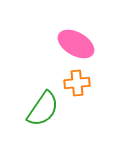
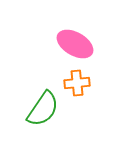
pink ellipse: moved 1 px left
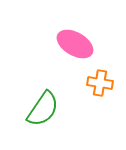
orange cross: moved 23 px right; rotated 15 degrees clockwise
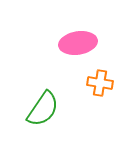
pink ellipse: moved 3 px right, 1 px up; rotated 39 degrees counterclockwise
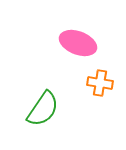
pink ellipse: rotated 30 degrees clockwise
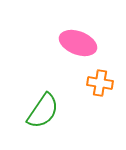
green semicircle: moved 2 px down
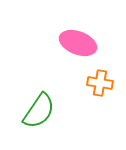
green semicircle: moved 4 px left
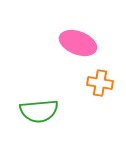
green semicircle: rotated 51 degrees clockwise
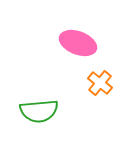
orange cross: rotated 30 degrees clockwise
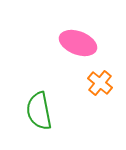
green semicircle: rotated 84 degrees clockwise
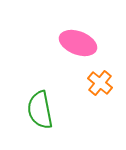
green semicircle: moved 1 px right, 1 px up
